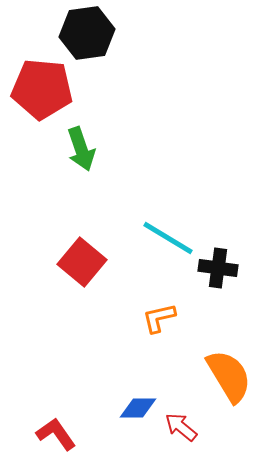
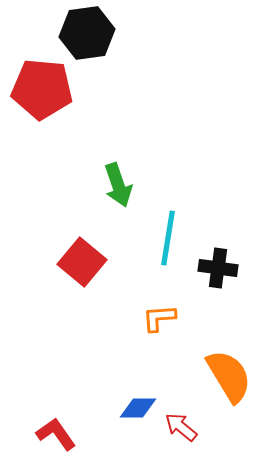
green arrow: moved 37 px right, 36 px down
cyan line: rotated 68 degrees clockwise
orange L-shape: rotated 9 degrees clockwise
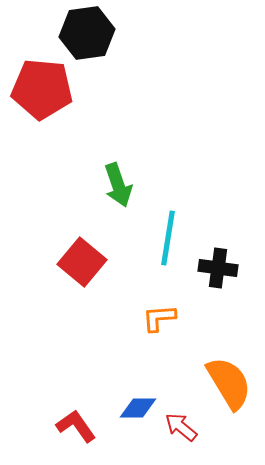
orange semicircle: moved 7 px down
red L-shape: moved 20 px right, 8 px up
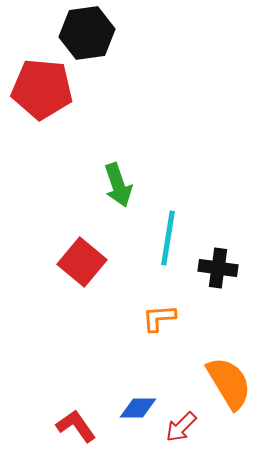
red arrow: rotated 84 degrees counterclockwise
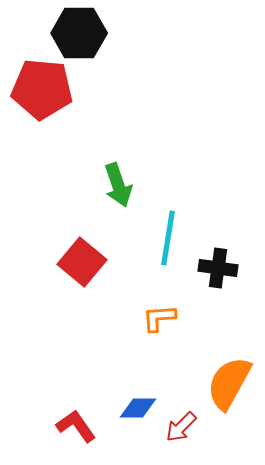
black hexagon: moved 8 px left; rotated 8 degrees clockwise
orange semicircle: rotated 120 degrees counterclockwise
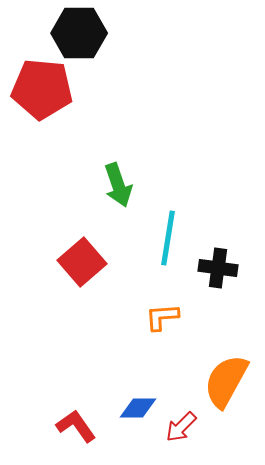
red square: rotated 9 degrees clockwise
orange L-shape: moved 3 px right, 1 px up
orange semicircle: moved 3 px left, 2 px up
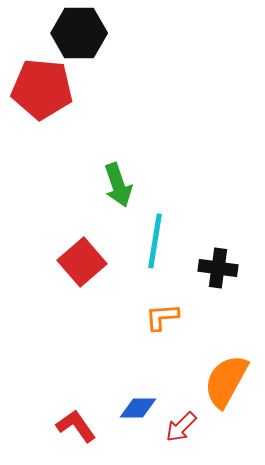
cyan line: moved 13 px left, 3 px down
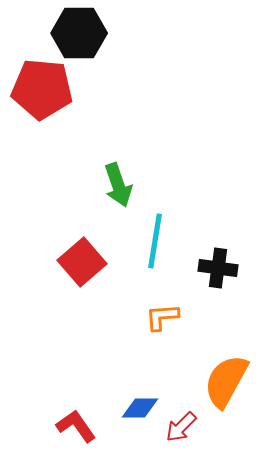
blue diamond: moved 2 px right
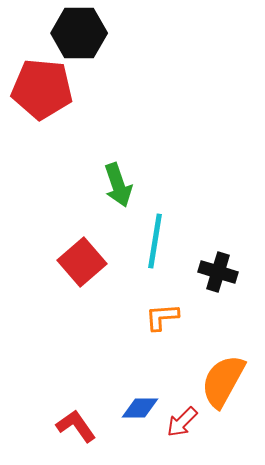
black cross: moved 4 px down; rotated 9 degrees clockwise
orange semicircle: moved 3 px left
red arrow: moved 1 px right, 5 px up
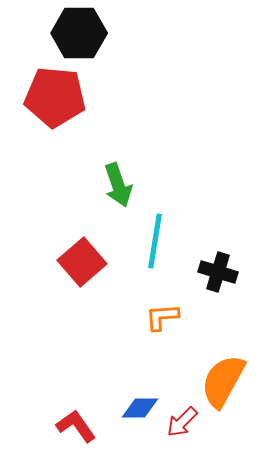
red pentagon: moved 13 px right, 8 px down
